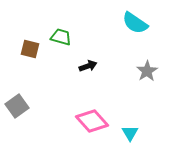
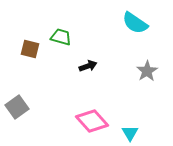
gray square: moved 1 px down
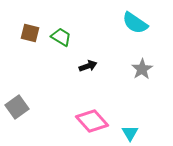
green trapezoid: rotated 15 degrees clockwise
brown square: moved 16 px up
gray star: moved 5 px left, 2 px up
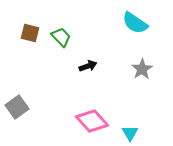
green trapezoid: rotated 15 degrees clockwise
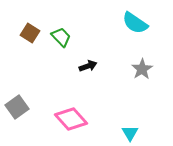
brown square: rotated 18 degrees clockwise
pink diamond: moved 21 px left, 2 px up
